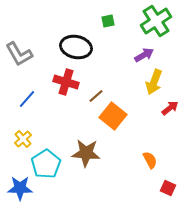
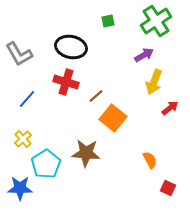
black ellipse: moved 5 px left
orange square: moved 2 px down
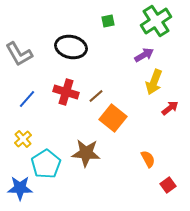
red cross: moved 10 px down
orange semicircle: moved 2 px left, 1 px up
red square: moved 3 px up; rotated 28 degrees clockwise
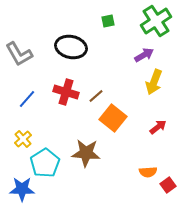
red arrow: moved 12 px left, 19 px down
orange semicircle: moved 13 px down; rotated 114 degrees clockwise
cyan pentagon: moved 1 px left, 1 px up
blue star: moved 2 px right, 1 px down
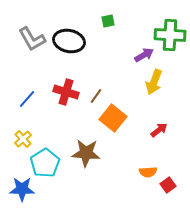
green cross: moved 14 px right, 14 px down; rotated 36 degrees clockwise
black ellipse: moved 2 px left, 6 px up
gray L-shape: moved 13 px right, 15 px up
brown line: rotated 14 degrees counterclockwise
red arrow: moved 1 px right, 3 px down
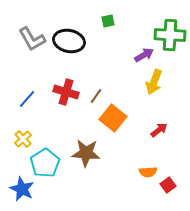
blue star: rotated 25 degrees clockwise
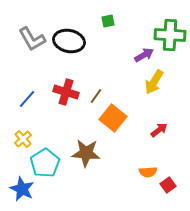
yellow arrow: rotated 10 degrees clockwise
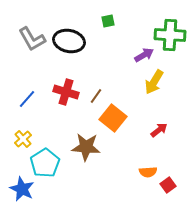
brown star: moved 6 px up
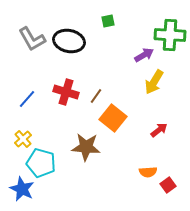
cyan pentagon: moved 4 px left; rotated 24 degrees counterclockwise
